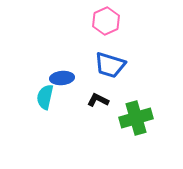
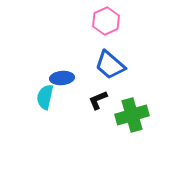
blue trapezoid: rotated 24 degrees clockwise
black L-shape: rotated 50 degrees counterclockwise
green cross: moved 4 px left, 3 px up
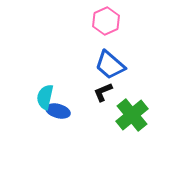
blue ellipse: moved 4 px left, 33 px down; rotated 20 degrees clockwise
black L-shape: moved 5 px right, 8 px up
green cross: rotated 24 degrees counterclockwise
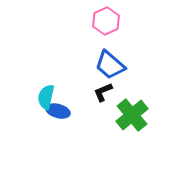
cyan semicircle: moved 1 px right
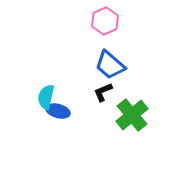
pink hexagon: moved 1 px left
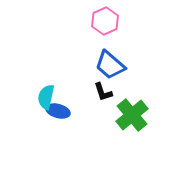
black L-shape: rotated 85 degrees counterclockwise
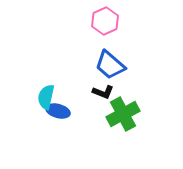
black L-shape: rotated 50 degrees counterclockwise
green cross: moved 9 px left, 1 px up; rotated 12 degrees clockwise
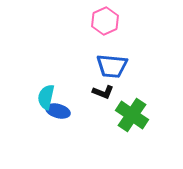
blue trapezoid: moved 2 px right, 1 px down; rotated 36 degrees counterclockwise
green cross: moved 9 px right, 1 px down; rotated 28 degrees counterclockwise
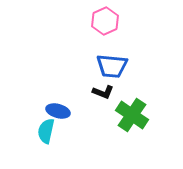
cyan semicircle: moved 34 px down
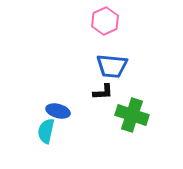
black L-shape: rotated 25 degrees counterclockwise
green cross: rotated 16 degrees counterclockwise
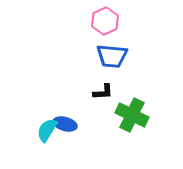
blue trapezoid: moved 10 px up
blue ellipse: moved 7 px right, 13 px down
green cross: rotated 8 degrees clockwise
cyan semicircle: moved 1 px right, 1 px up; rotated 20 degrees clockwise
